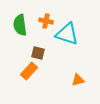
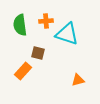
orange cross: rotated 16 degrees counterclockwise
orange rectangle: moved 6 px left
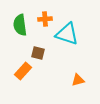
orange cross: moved 1 px left, 2 px up
